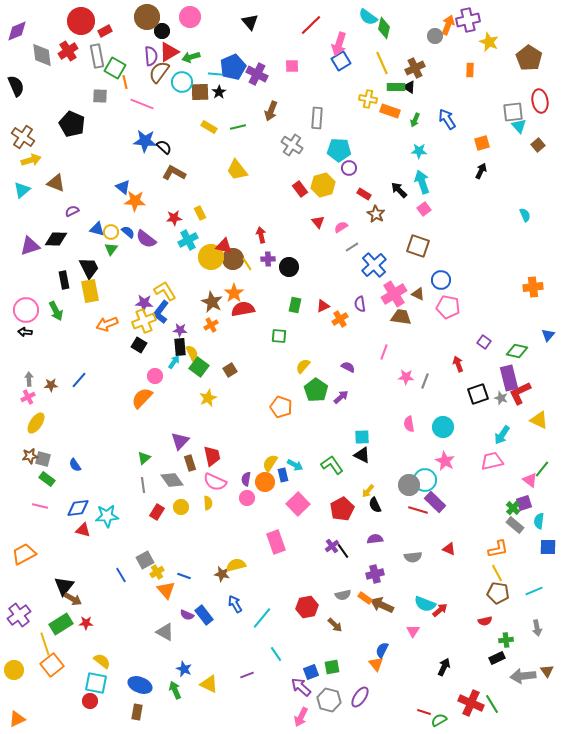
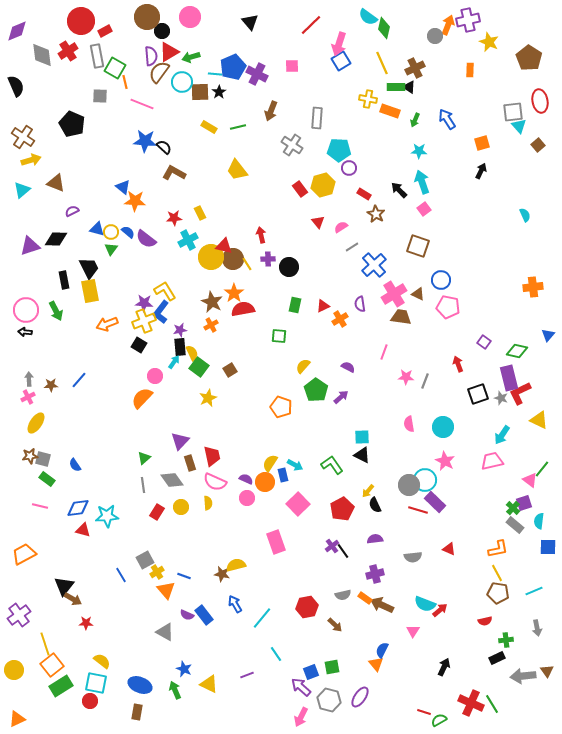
purple star at (180, 330): rotated 16 degrees counterclockwise
purple semicircle at (246, 479): rotated 104 degrees clockwise
green rectangle at (61, 624): moved 62 px down
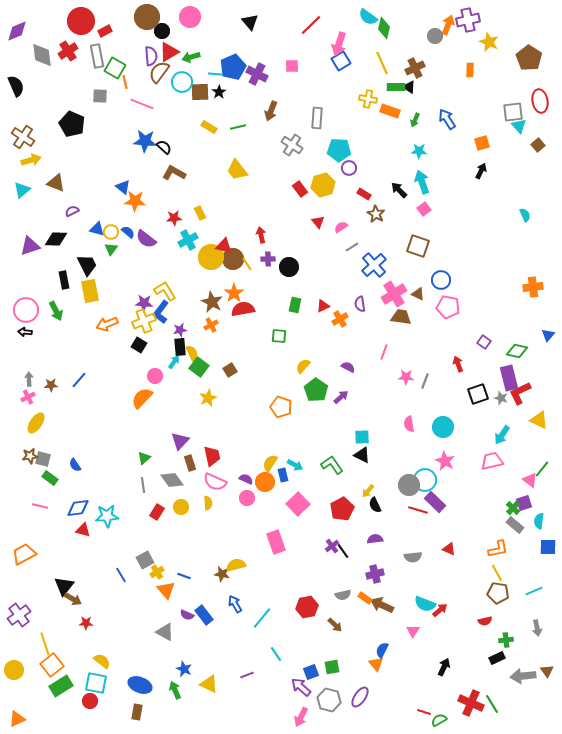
black trapezoid at (89, 268): moved 2 px left, 3 px up
green rectangle at (47, 479): moved 3 px right, 1 px up
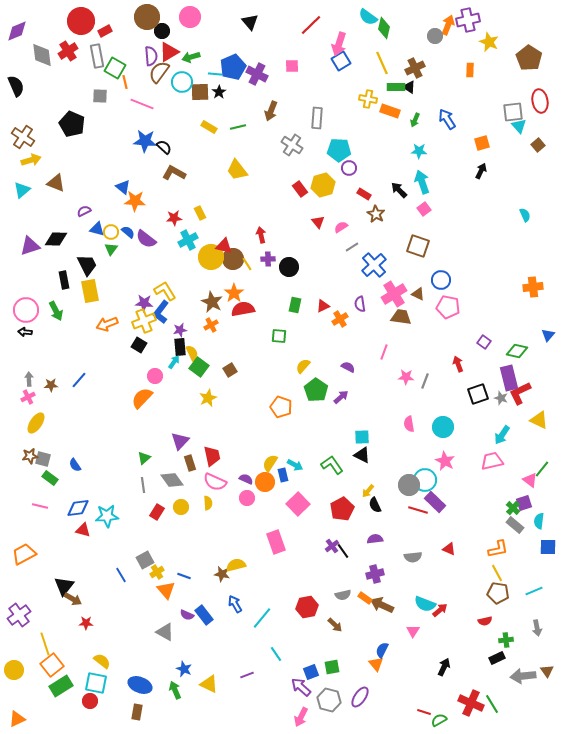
purple semicircle at (72, 211): moved 12 px right
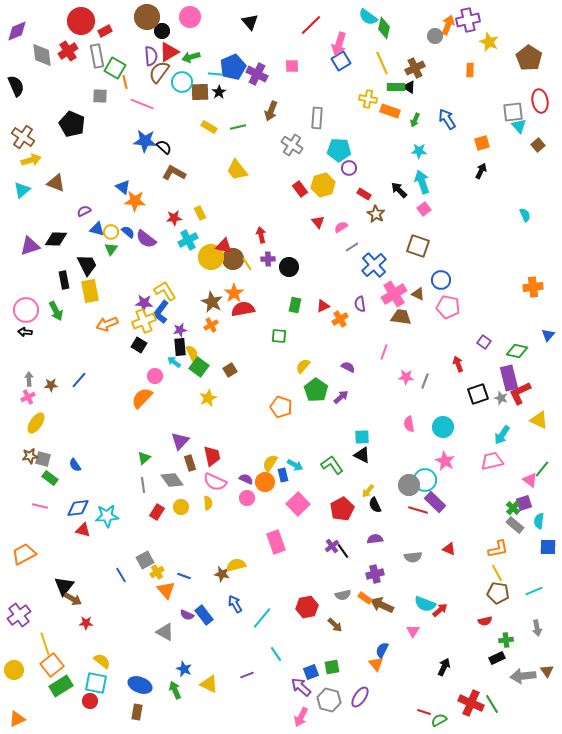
cyan arrow at (174, 362): rotated 88 degrees counterclockwise
